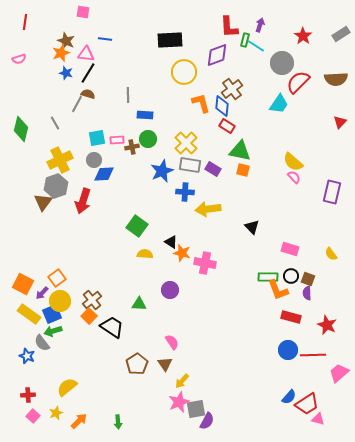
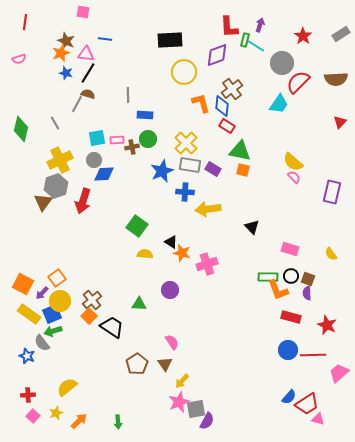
pink cross at (205, 263): moved 2 px right, 1 px down; rotated 30 degrees counterclockwise
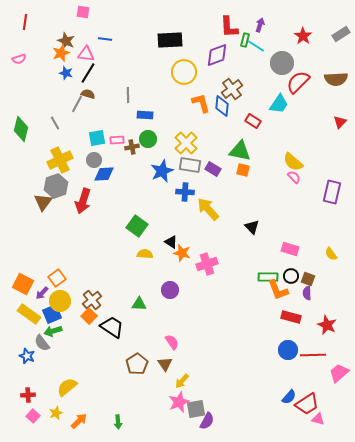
red rectangle at (227, 126): moved 26 px right, 5 px up
yellow arrow at (208, 209): rotated 55 degrees clockwise
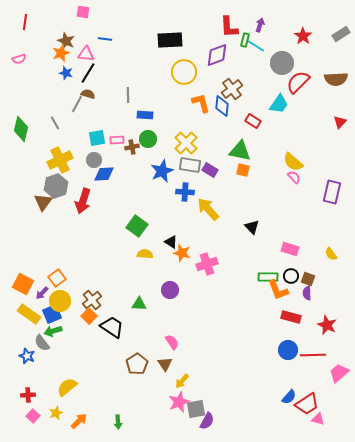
purple rectangle at (213, 169): moved 3 px left, 1 px down
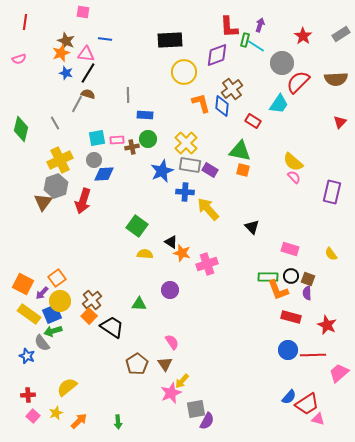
pink star at (179, 402): moved 8 px left, 9 px up
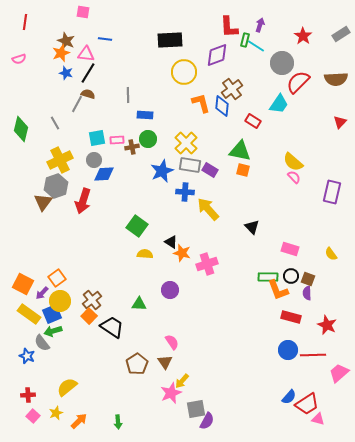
brown triangle at (165, 364): moved 2 px up
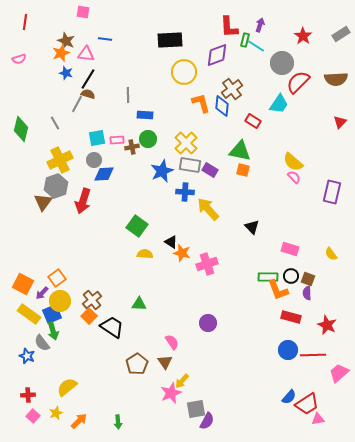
black line at (88, 73): moved 6 px down
purple circle at (170, 290): moved 38 px right, 33 px down
green arrow at (53, 331): rotated 90 degrees counterclockwise
pink triangle at (318, 419): rotated 24 degrees counterclockwise
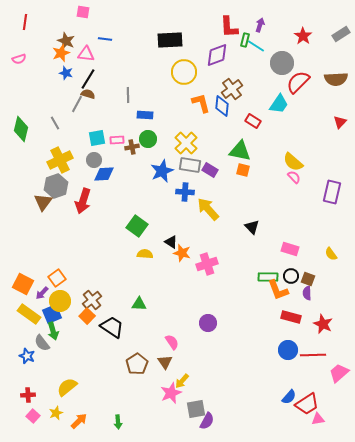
orange square at (89, 316): moved 2 px left
red star at (327, 325): moved 4 px left, 1 px up
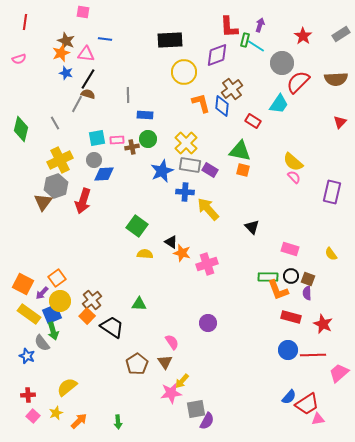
pink star at (171, 393): rotated 15 degrees clockwise
